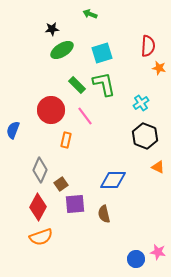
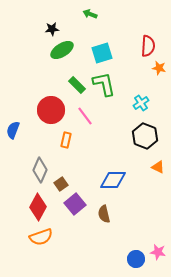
purple square: rotated 35 degrees counterclockwise
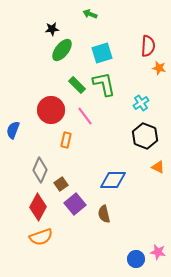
green ellipse: rotated 20 degrees counterclockwise
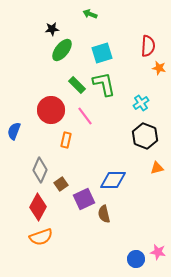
blue semicircle: moved 1 px right, 1 px down
orange triangle: moved 1 px left, 1 px down; rotated 40 degrees counterclockwise
purple square: moved 9 px right, 5 px up; rotated 15 degrees clockwise
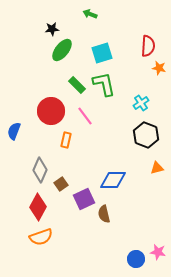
red circle: moved 1 px down
black hexagon: moved 1 px right, 1 px up
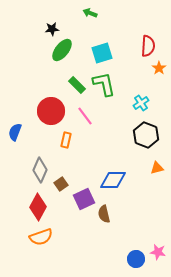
green arrow: moved 1 px up
orange star: rotated 24 degrees clockwise
blue semicircle: moved 1 px right, 1 px down
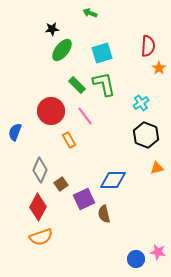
orange rectangle: moved 3 px right; rotated 42 degrees counterclockwise
